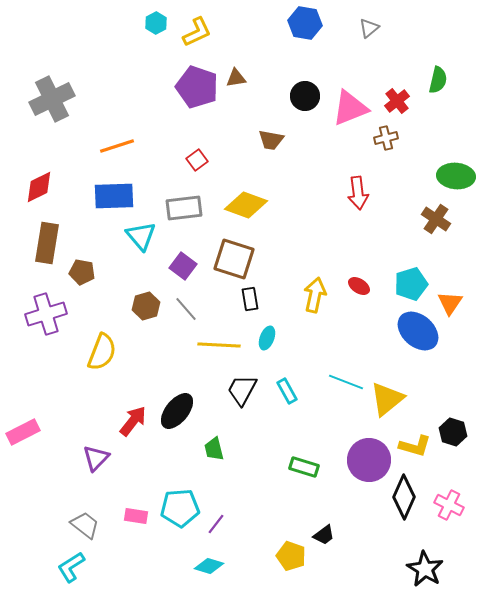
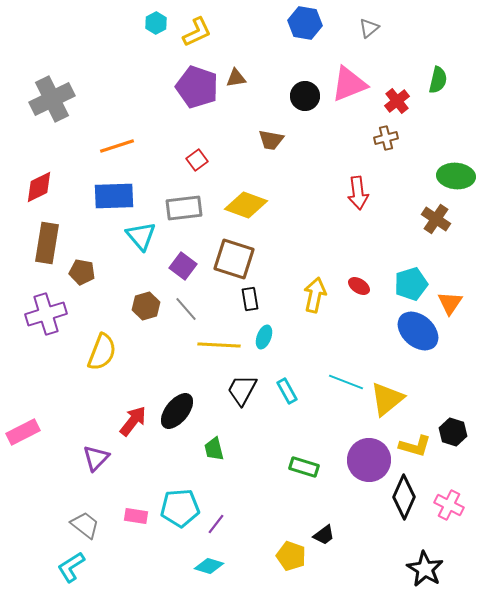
pink triangle at (350, 108): moved 1 px left, 24 px up
cyan ellipse at (267, 338): moved 3 px left, 1 px up
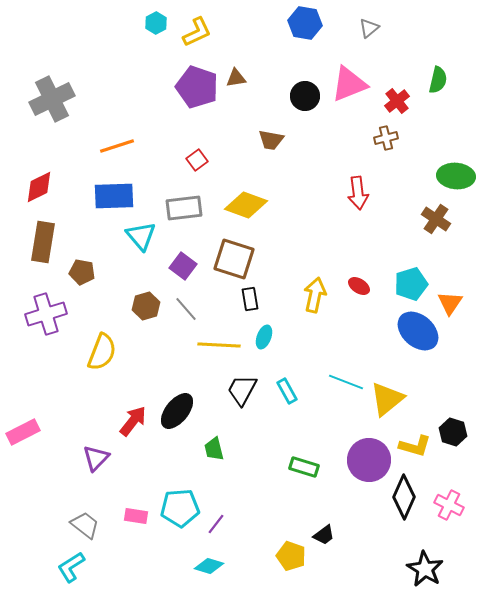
brown rectangle at (47, 243): moved 4 px left, 1 px up
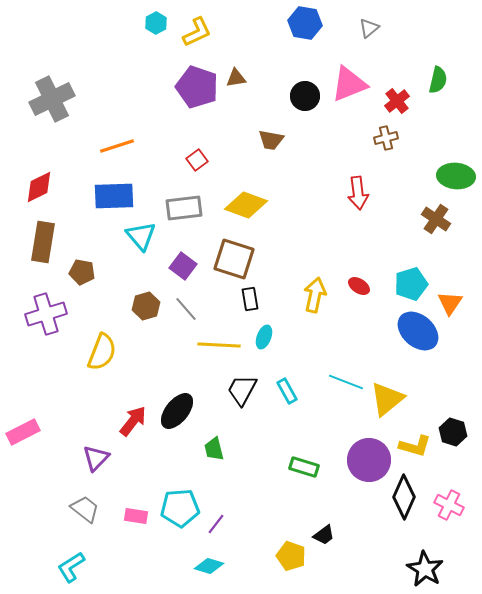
gray trapezoid at (85, 525): moved 16 px up
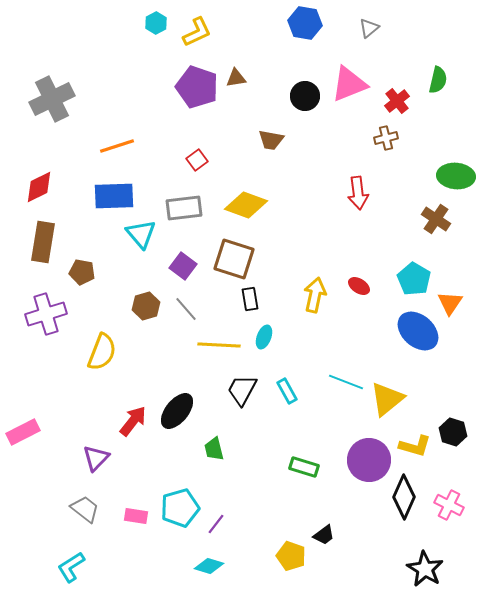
cyan triangle at (141, 236): moved 2 px up
cyan pentagon at (411, 284): moved 3 px right, 5 px up; rotated 24 degrees counterclockwise
cyan pentagon at (180, 508): rotated 12 degrees counterclockwise
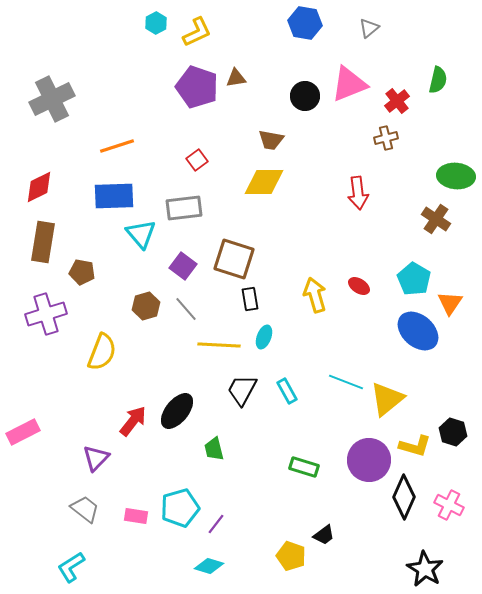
yellow diamond at (246, 205): moved 18 px right, 23 px up; rotated 21 degrees counterclockwise
yellow arrow at (315, 295): rotated 28 degrees counterclockwise
